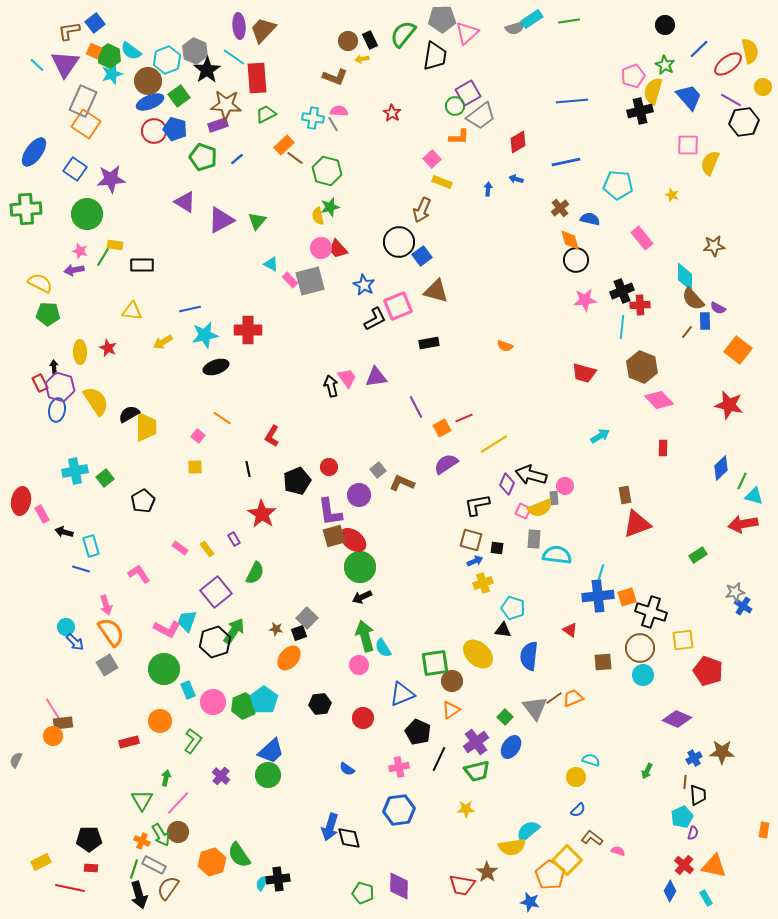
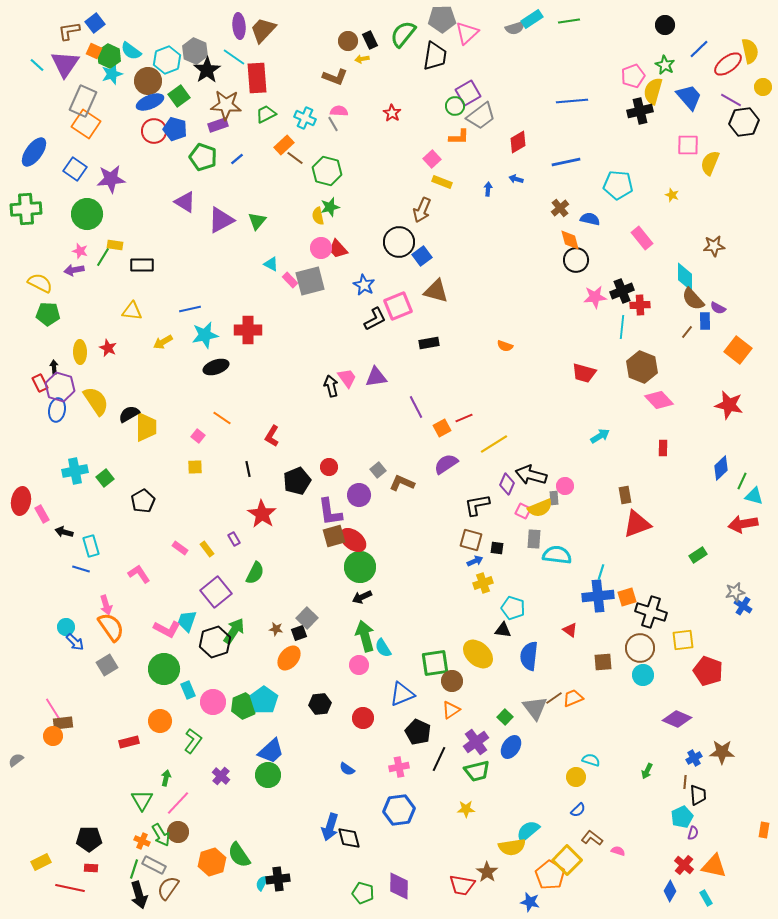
cyan cross at (313, 118): moved 8 px left; rotated 15 degrees clockwise
pink star at (585, 300): moved 10 px right, 3 px up
orange semicircle at (111, 632): moved 5 px up
gray semicircle at (16, 760): rotated 28 degrees clockwise
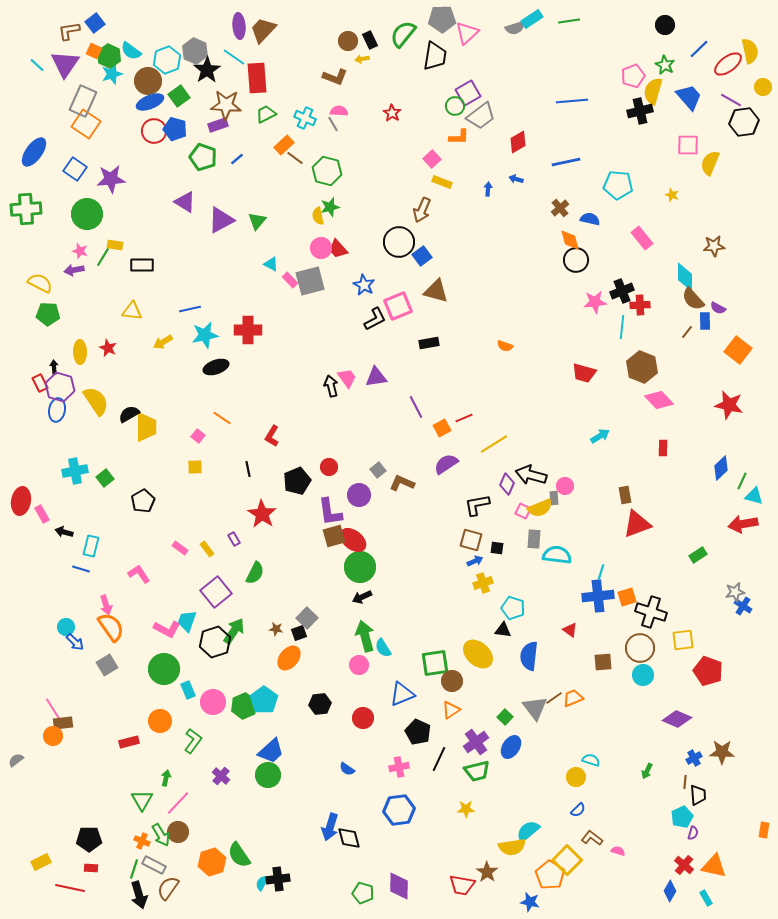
pink star at (595, 297): moved 5 px down
cyan rectangle at (91, 546): rotated 30 degrees clockwise
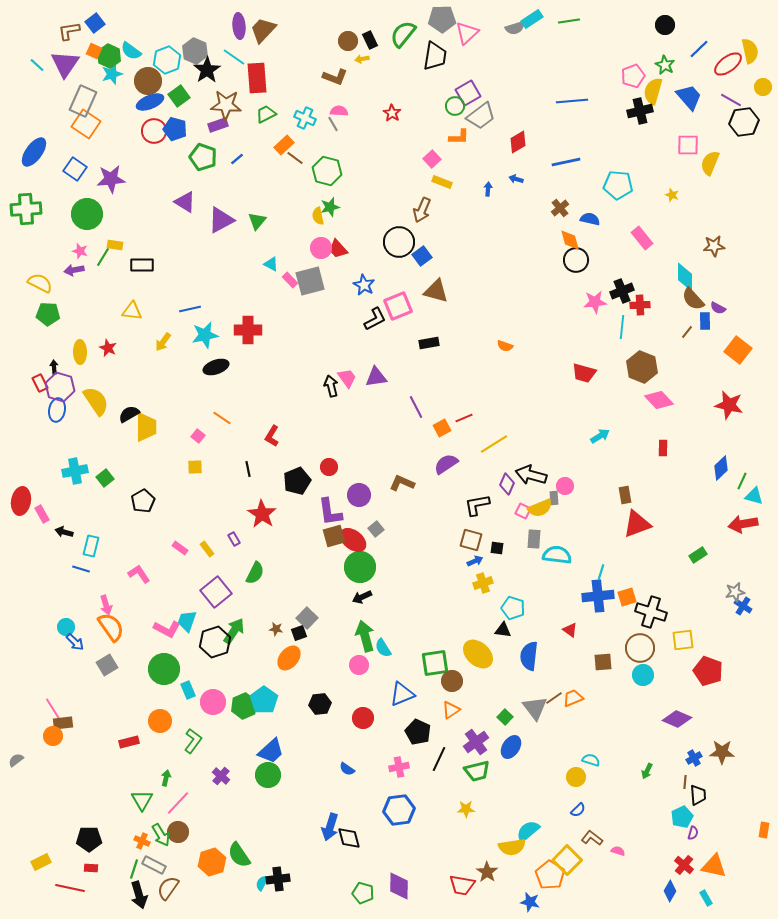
yellow arrow at (163, 342): rotated 24 degrees counterclockwise
gray square at (378, 470): moved 2 px left, 59 px down
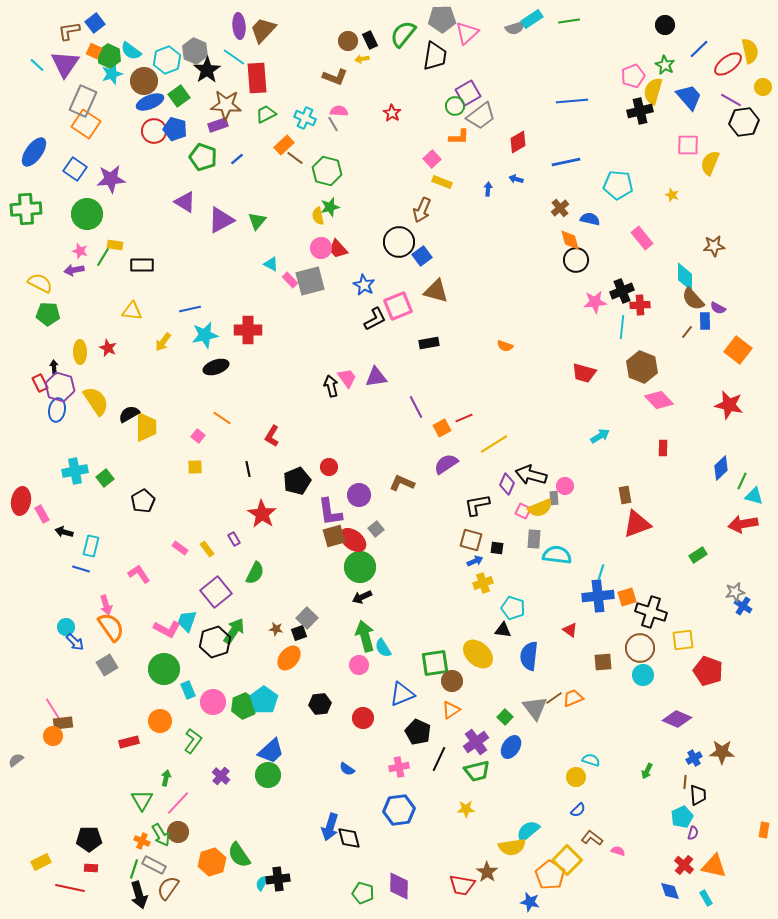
brown circle at (148, 81): moved 4 px left
blue diamond at (670, 891): rotated 50 degrees counterclockwise
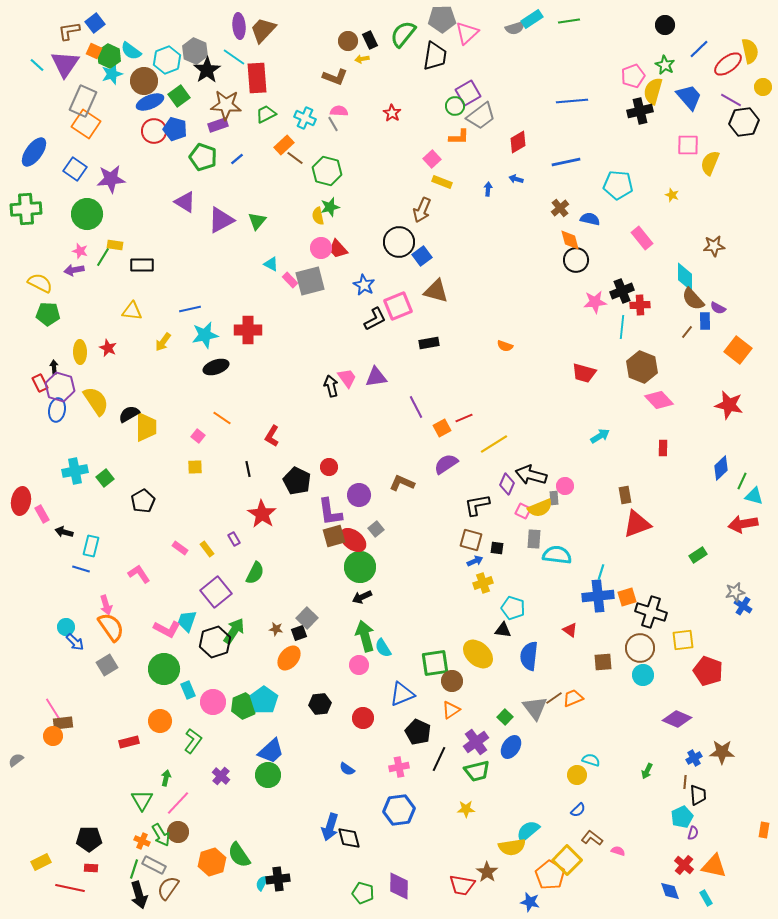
black pentagon at (297, 481): rotated 24 degrees counterclockwise
yellow circle at (576, 777): moved 1 px right, 2 px up
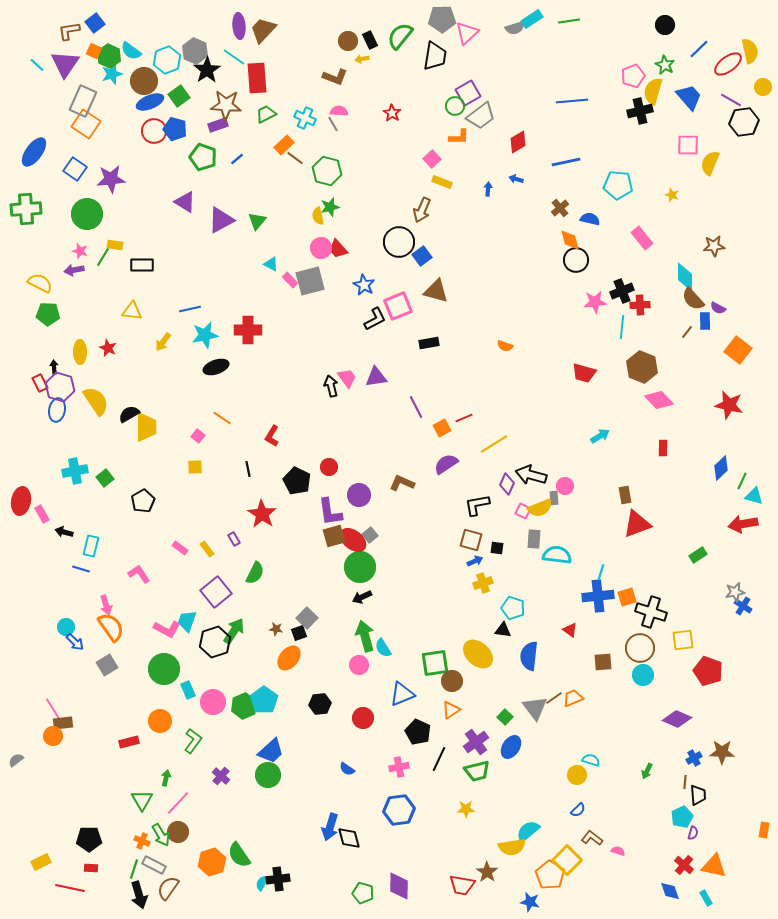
green semicircle at (403, 34): moved 3 px left, 2 px down
gray square at (376, 529): moved 6 px left, 6 px down
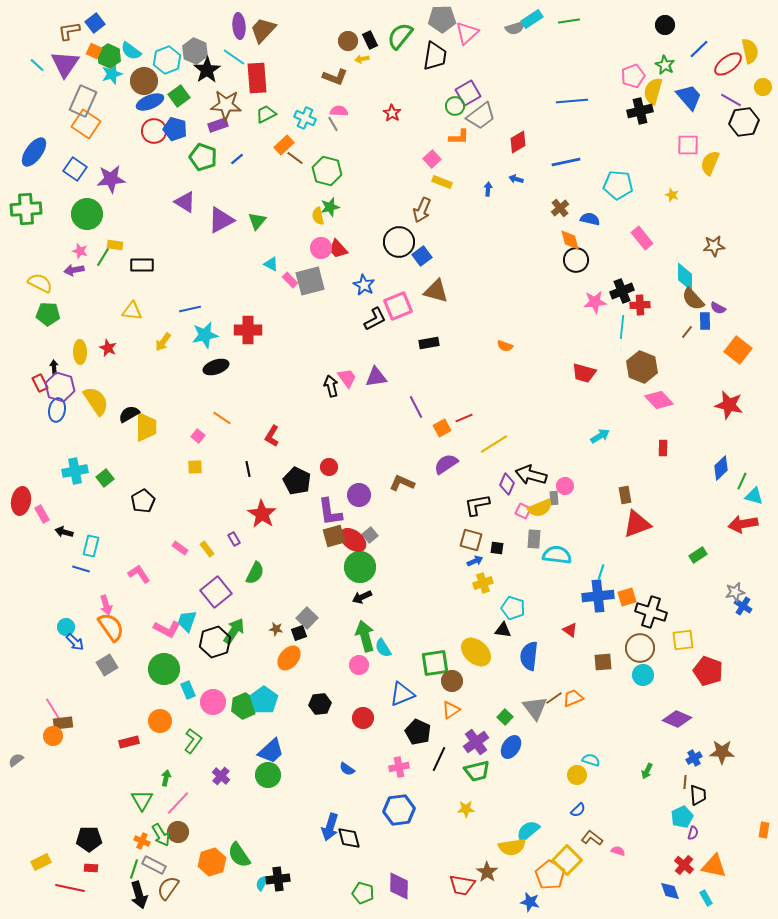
yellow ellipse at (478, 654): moved 2 px left, 2 px up
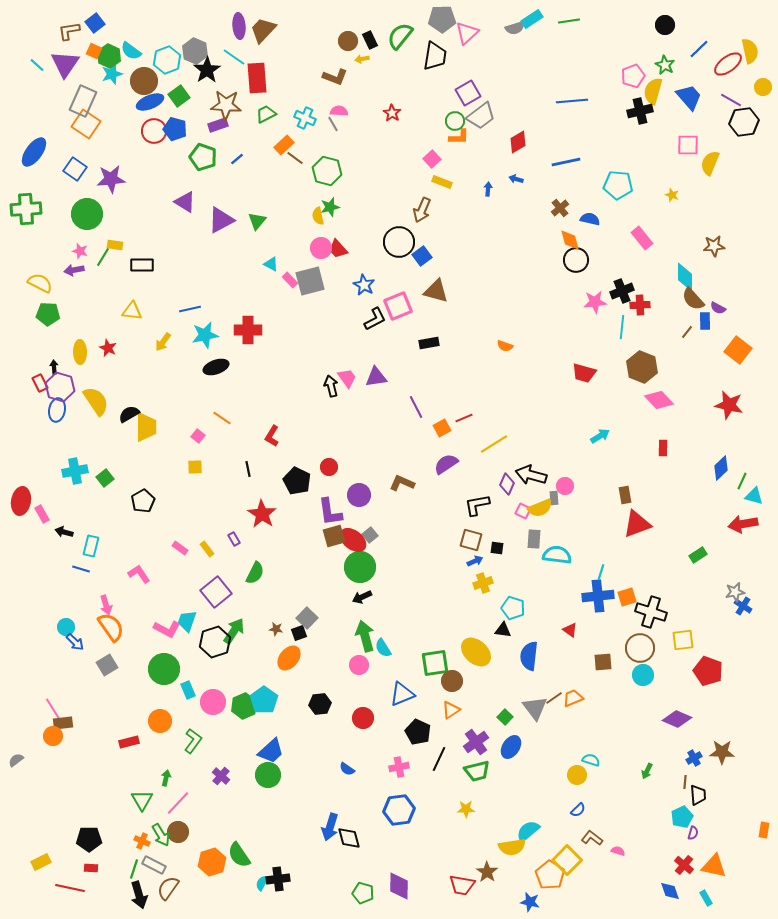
green circle at (455, 106): moved 15 px down
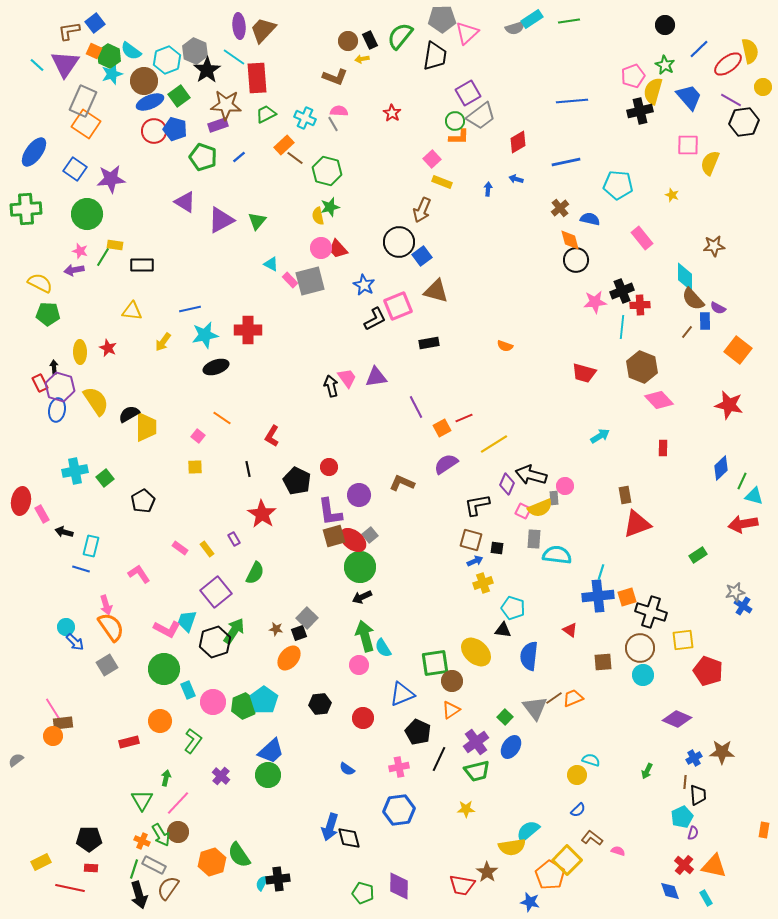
blue line at (237, 159): moved 2 px right, 2 px up
